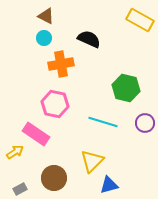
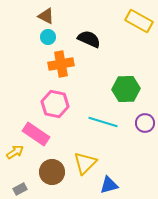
yellow rectangle: moved 1 px left, 1 px down
cyan circle: moved 4 px right, 1 px up
green hexagon: moved 1 px down; rotated 16 degrees counterclockwise
yellow triangle: moved 7 px left, 2 px down
brown circle: moved 2 px left, 6 px up
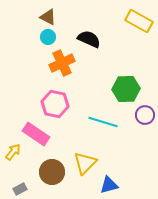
brown triangle: moved 2 px right, 1 px down
orange cross: moved 1 px right, 1 px up; rotated 15 degrees counterclockwise
purple circle: moved 8 px up
yellow arrow: moved 2 px left; rotated 18 degrees counterclockwise
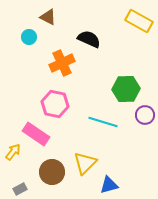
cyan circle: moved 19 px left
